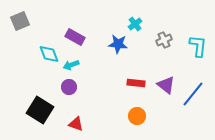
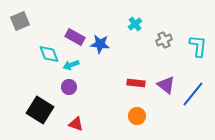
blue star: moved 18 px left
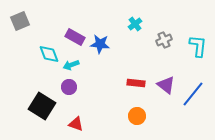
black square: moved 2 px right, 4 px up
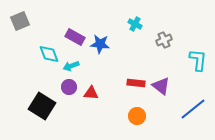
cyan cross: rotated 24 degrees counterclockwise
cyan L-shape: moved 14 px down
cyan arrow: moved 1 px down
purple triangle: moved 5 px left, 1 px down
blue line: moved 15 px down; rotated 12 degrees clockwise
red triangle: moved 15 px right, 31 px up; rotated 14 degrees counterclockwise
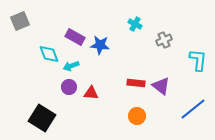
blue star: moved 1 px down
black square: moved 12 px down
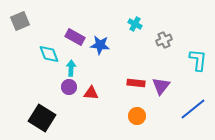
cyan arrow: moved 2 px down; rotated 112 degrees clockwise
purple triangle: rotated 30 degrees clockwise
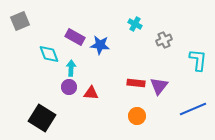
purple triangle: moved 2 px left
blue line: rotated 16 degrees clockwise
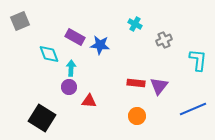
red triangle: moved 2 px left, 8 px down
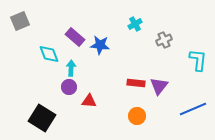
cyan cross: rotated 32 degrees clockwise
purple rectangle: rotated 12 degrees clockwise
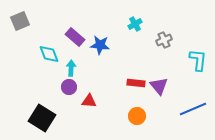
purple triangle: rotated 18 degrees counterclockwise
